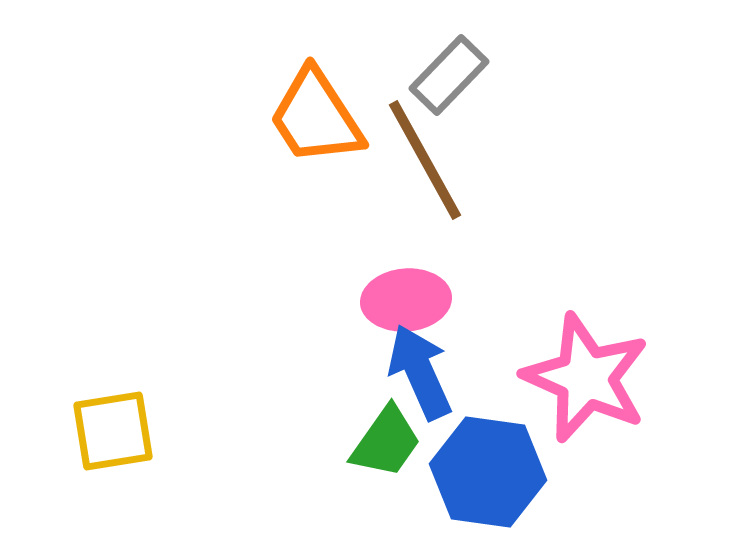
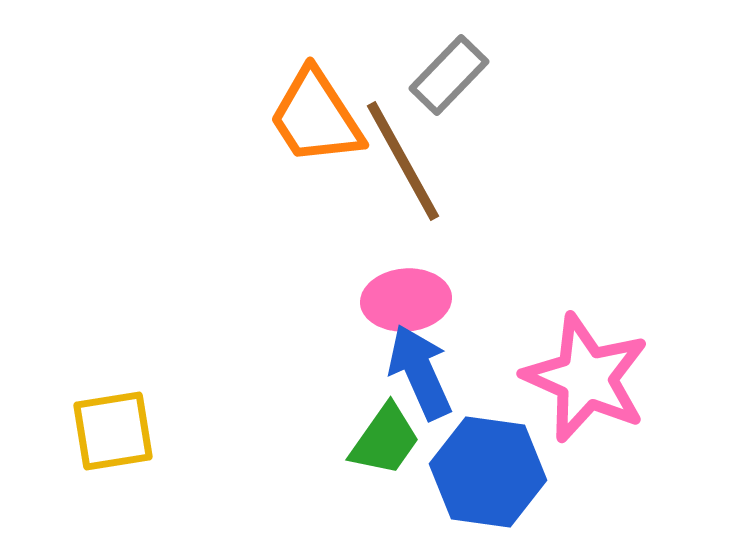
brown line: moved 22 px left, 1 px down
green trapezoid: moved 1 px left, 2 px up
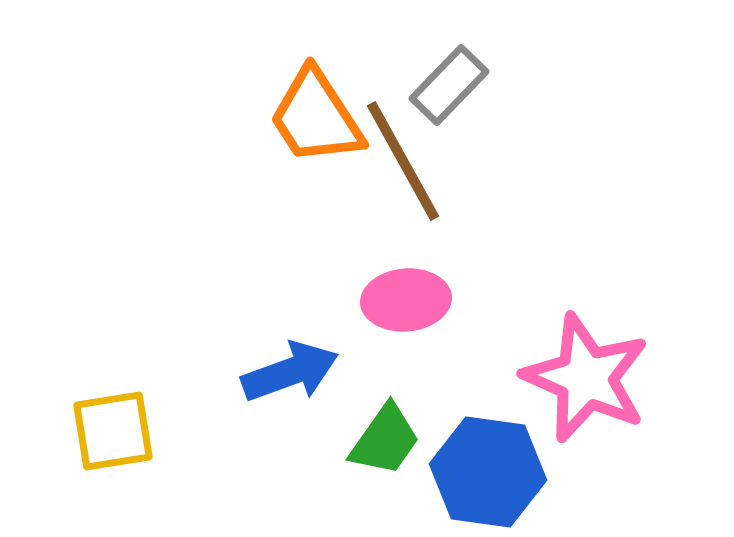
gray rectangle: moved 10 px down
blue arrow: moved 130 px left; rotated 94 degrees clockwise
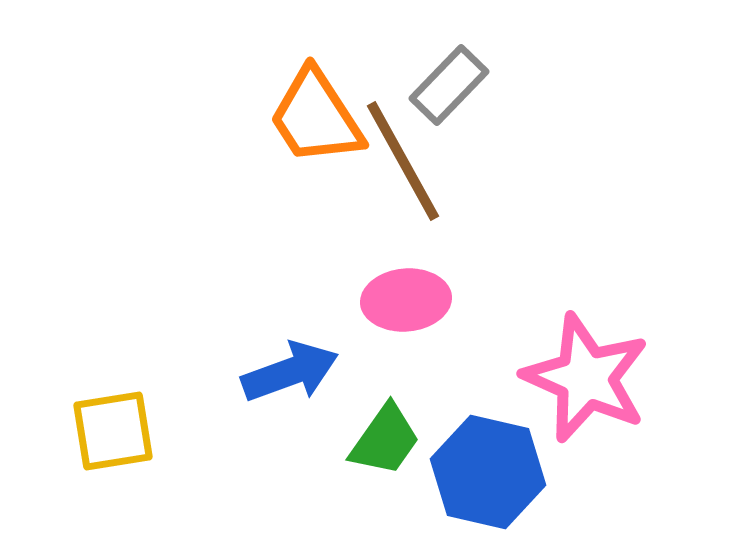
blue hexagon: rotated 5 degrees clockwise
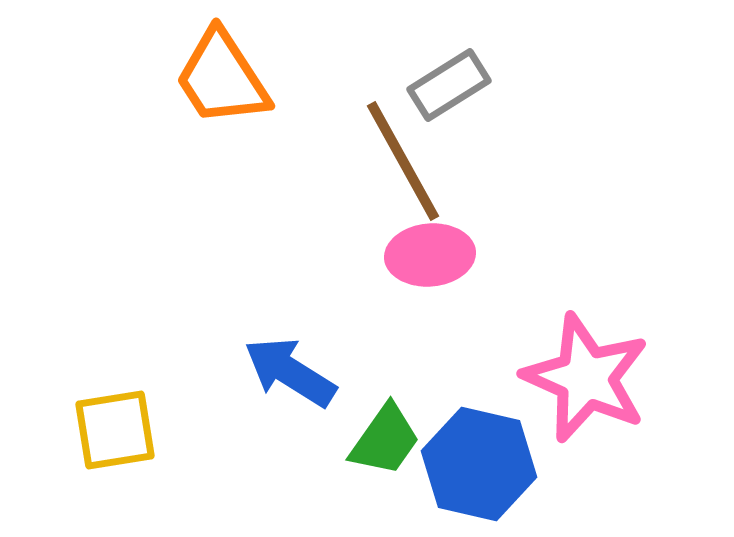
gray rectangle: rotated 14 degrees clockwise
orange trapezoid: moved 94 px left, 39 px up
pink ellipse: moved 24 px right, 45 px up
blue arrow: rotated 128 degrees counterclockwise
yellow square: moved 2 px right, 1 px up
blue hexagon: moved 9 px left, 8 px up
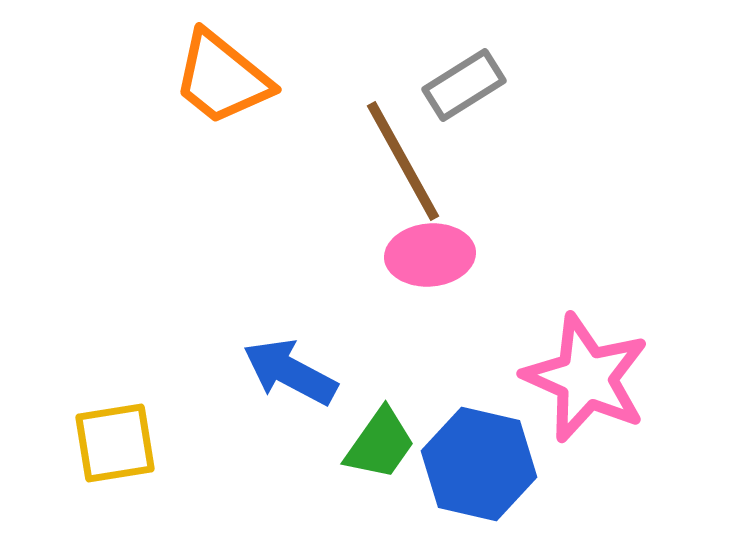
orange trapezoid: rotated 18 degrees counterclockwise
gray rectangle: moved 15 px right
blue arrow: rotated 4 degrees counterclockwise
yellow square: moved 13 px down
green trapezoid: moved 5 px left, 4 px down
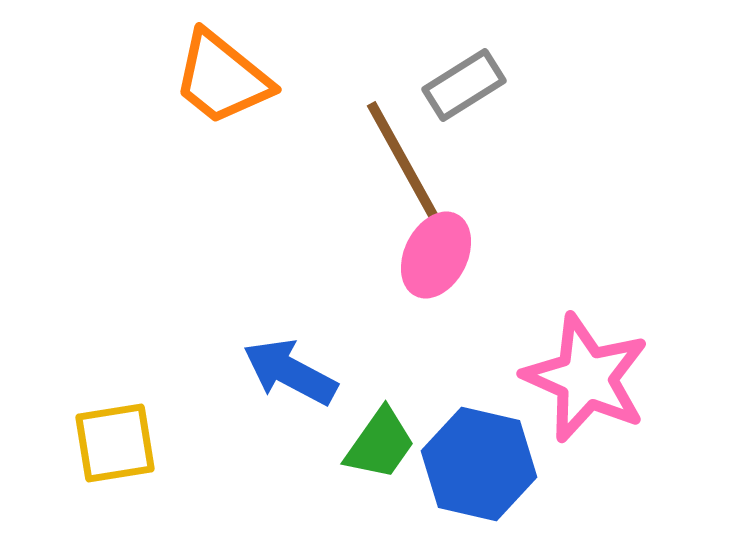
pink ellipse: moved 6 px right; rotated 58 degrees counterclockwise
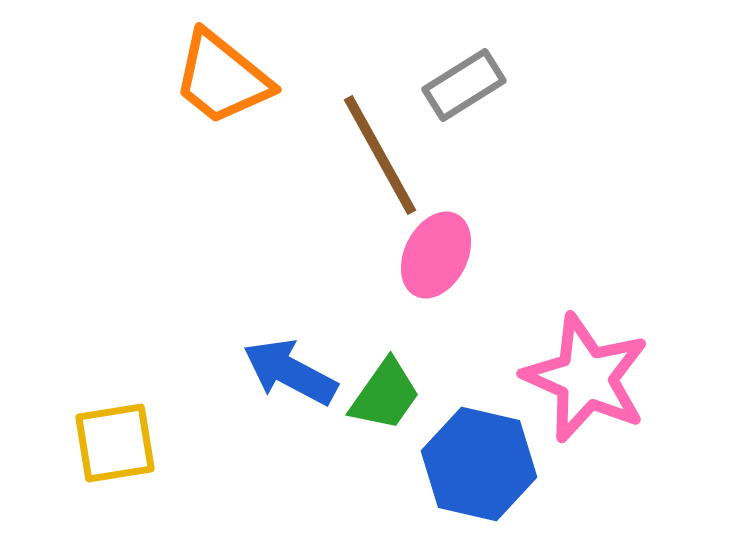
brown line: moved 23 px left, 6 px up
green trapezoid: moved 5 px right, 49 px up
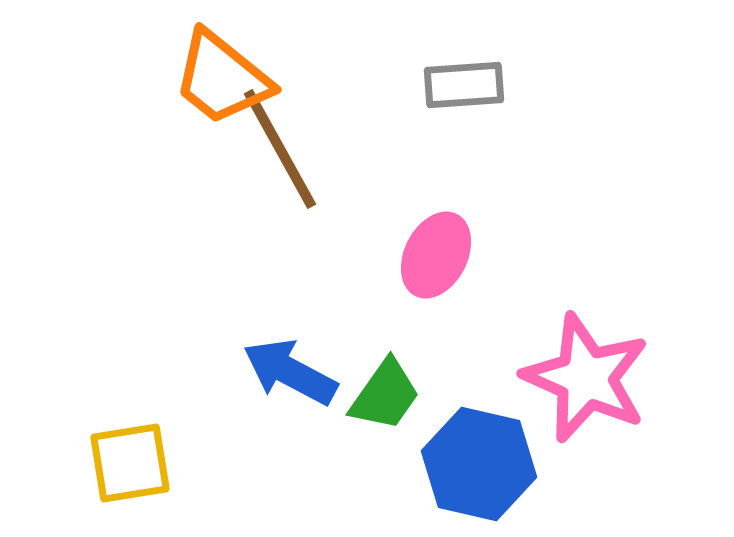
gray rectangle: rotated 28 degrees clockwise
brown line: moved 100 px left, 6 px up
yellow square: moved 15 px right, 20 px down
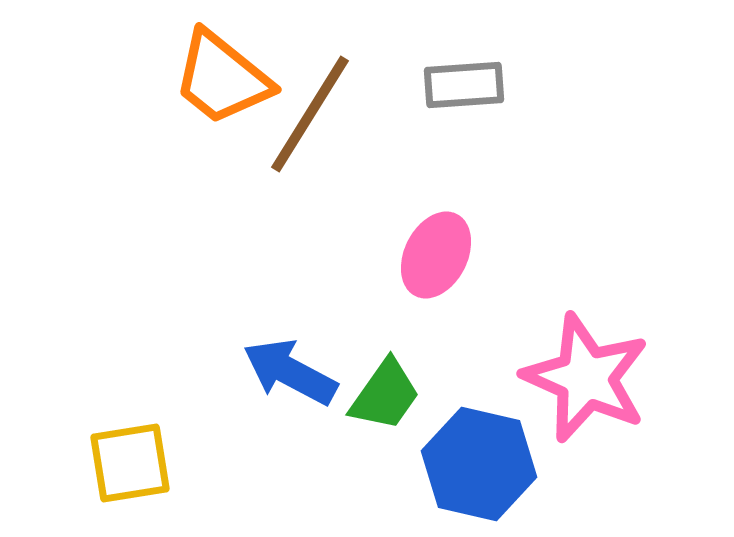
brown line: moved 30 px right, 35 px up; rotated 61 degrees clockwise
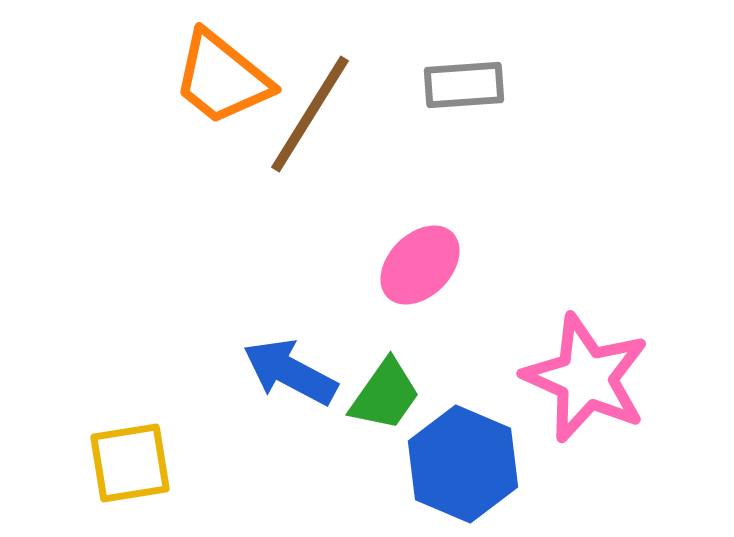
pink ellipse: moved 16 px left, 10 px down; rotated 18 degrees clockwise
blue hexagon: moved 16 px left; rotated 10 degrees clockwise
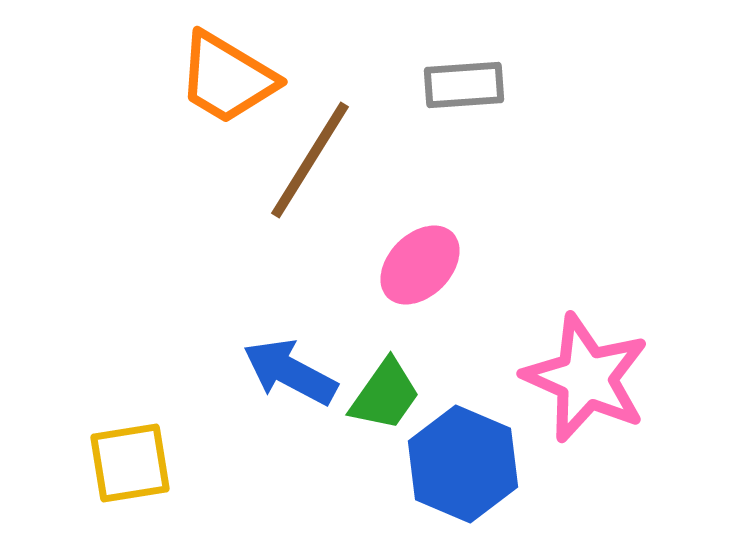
orange trapezoid: moved 5 px right; rotated 8 degrees counterclockwise
brown line: moved 46 px down
